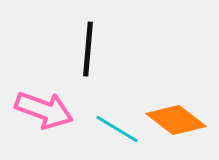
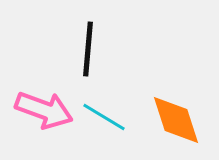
orange diamond: rotated 34 degrees clockwise
cyan line: moved 13 px left, 12 px up
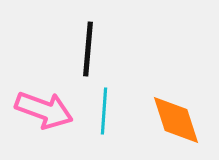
cyan line: moved 6 px up; rotated 63 degrees clockwise
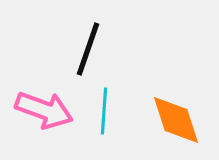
black line: rotated 14 degrees clockwise
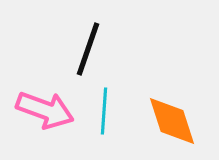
pink arrow: moved 1 px right
orange diamond: moved 4 px left, 1 px down
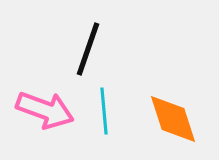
cyan line: rotated 9 degrees counterclockwise
orange diamond: moved 1 px right, 2 px up
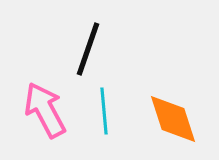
pink arrow: rotated 138 degrees counterclockwise
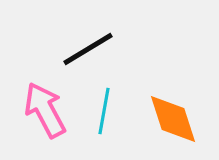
black line: rotated 40 degrees clockwise
cyan line: rotated 15 degrees clockwise
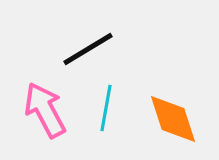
cyan line: moved 2 px right, 3 px up
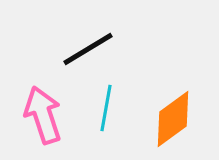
pink arrow: moved 2 px left, 5 px down; rotated 10 degrees clockwise
orange diamond: rotated 72 degrees clockwise
